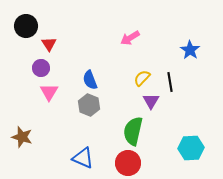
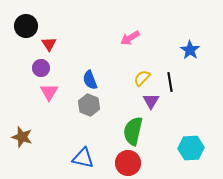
blue triangle: rotated 10 degrees counterclockwise
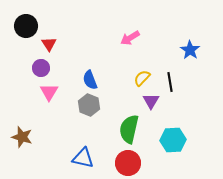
green semicircle: moved 4 px left, 2 px up
cyan hexagon: moved 18 px left, 8 px up
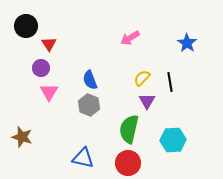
blue star: moved 3 px left, 7 px up
purple triangle: moved 4 px left
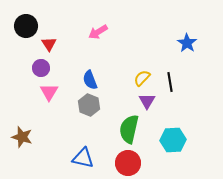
pink arrow: moved 32 px left, 6 px up
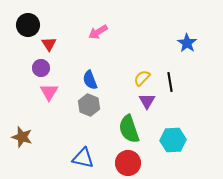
black circle: moved 2 px right, 1 px up
green semicircle: rotated 32 degrees counterclockwise
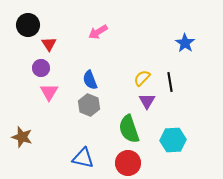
blue star: moved 2 px left
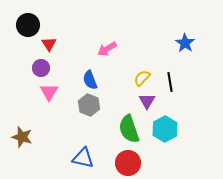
pink arrow: moved 9 px right, 17 px down
cyan hexagon: moved 8 px left, 11 px up; rotated 25 degrees counterclockwise
